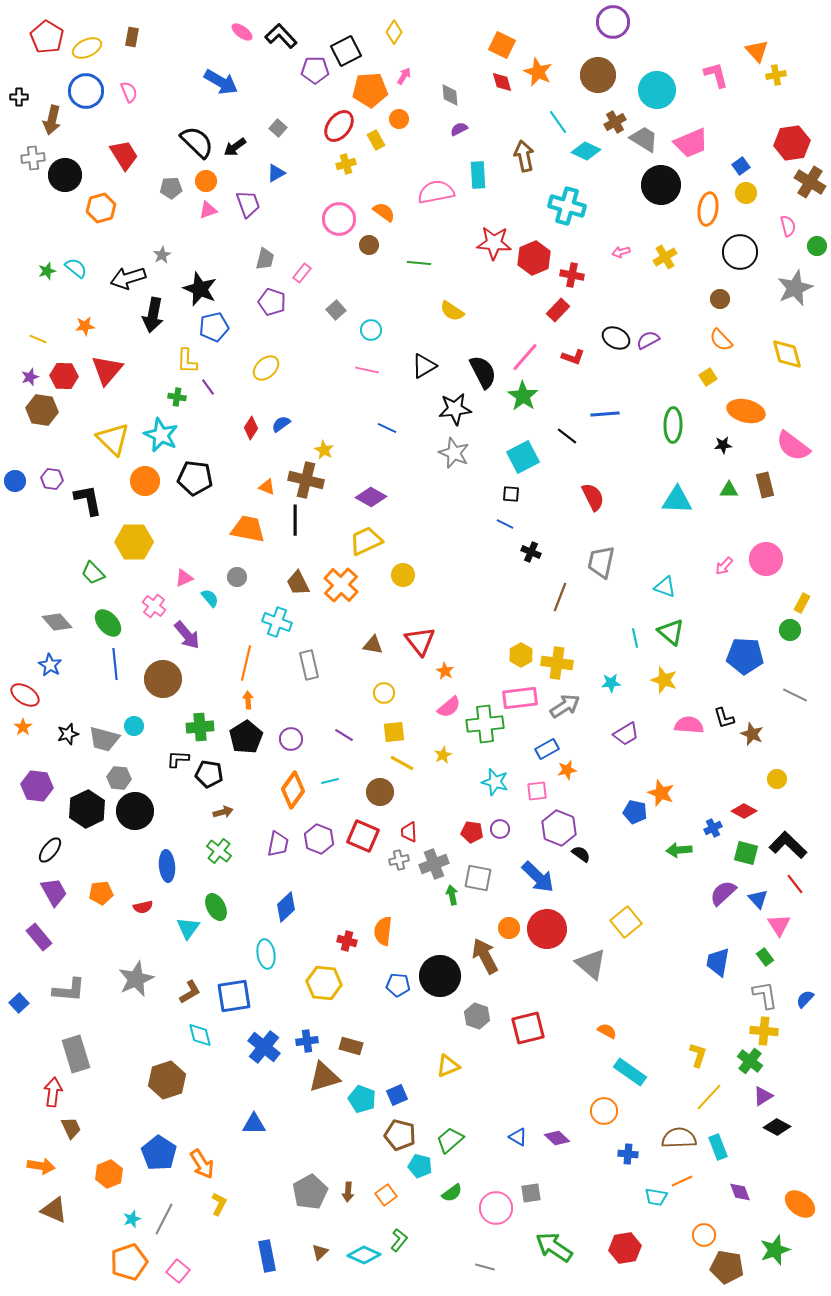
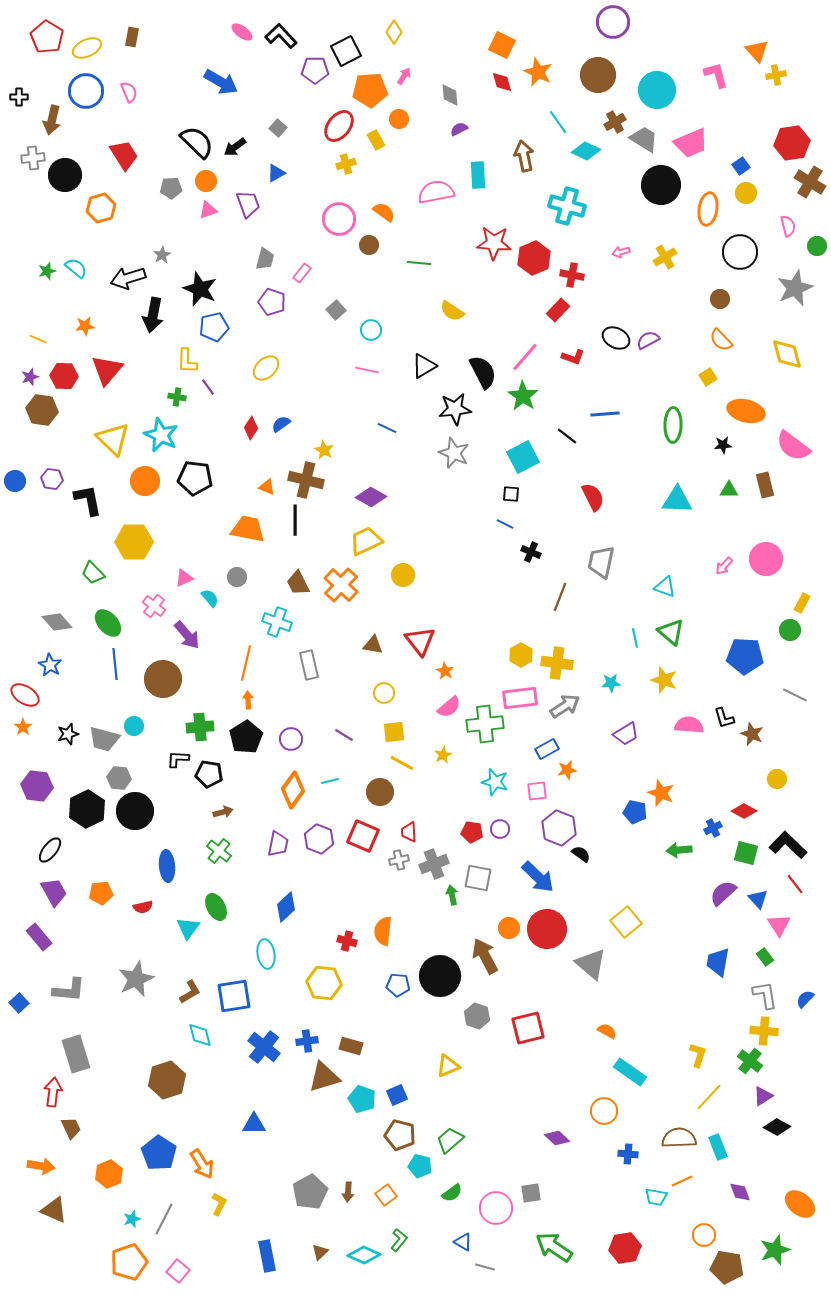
blue triangle at (518, 1137): moved 55 px left, 105 px down
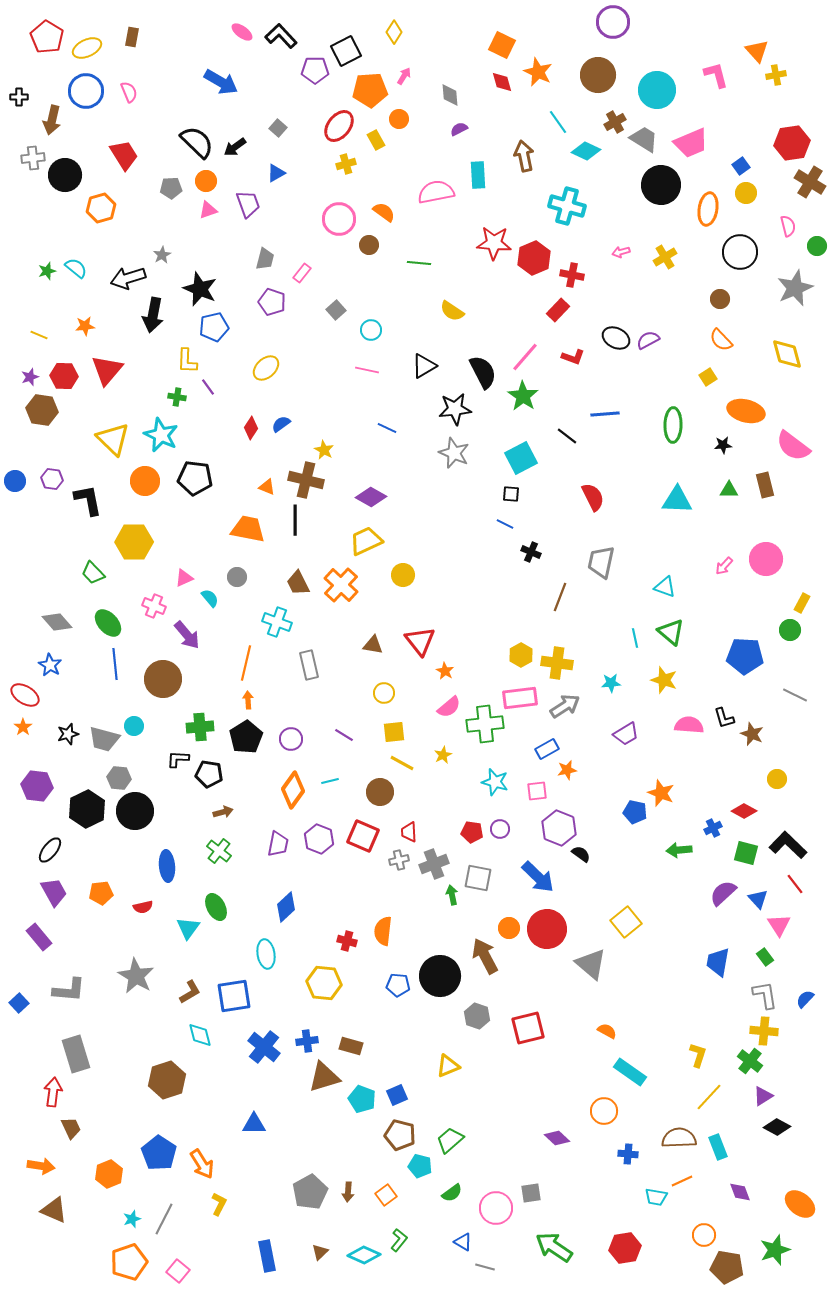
yellow line at (38, 339): moved 1 px right, 4 px up
cyan square at (523, 457): moved 2 px left, 1 px down
pink cross at (154, 606): rotated 15 degrees counterclockwise
gray star at (136, 979): moved 3 px up; rotated 18 degrees counterclockwise
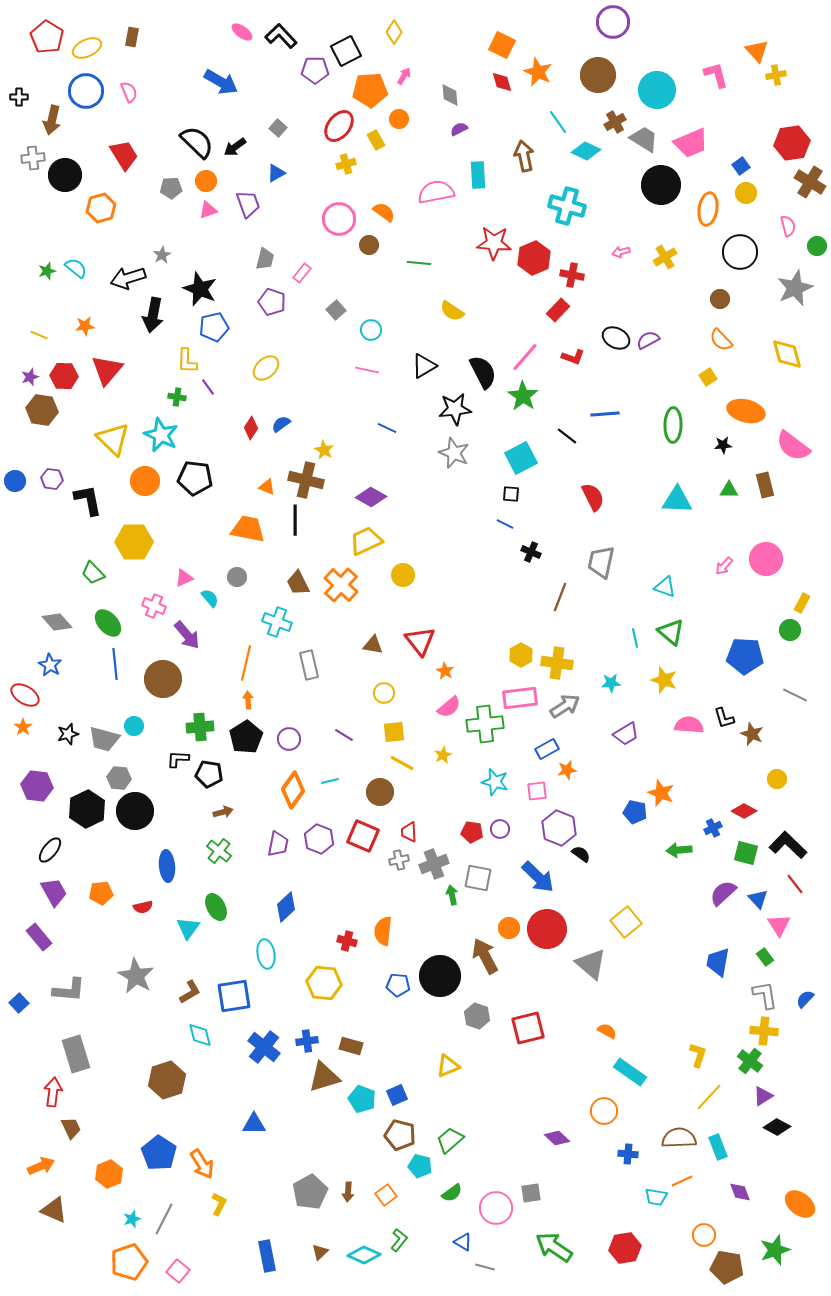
purple circle at (291, 739): moved 2 px left
orange arrow at (41, 1166): rotated 32 degrees counterclockwise
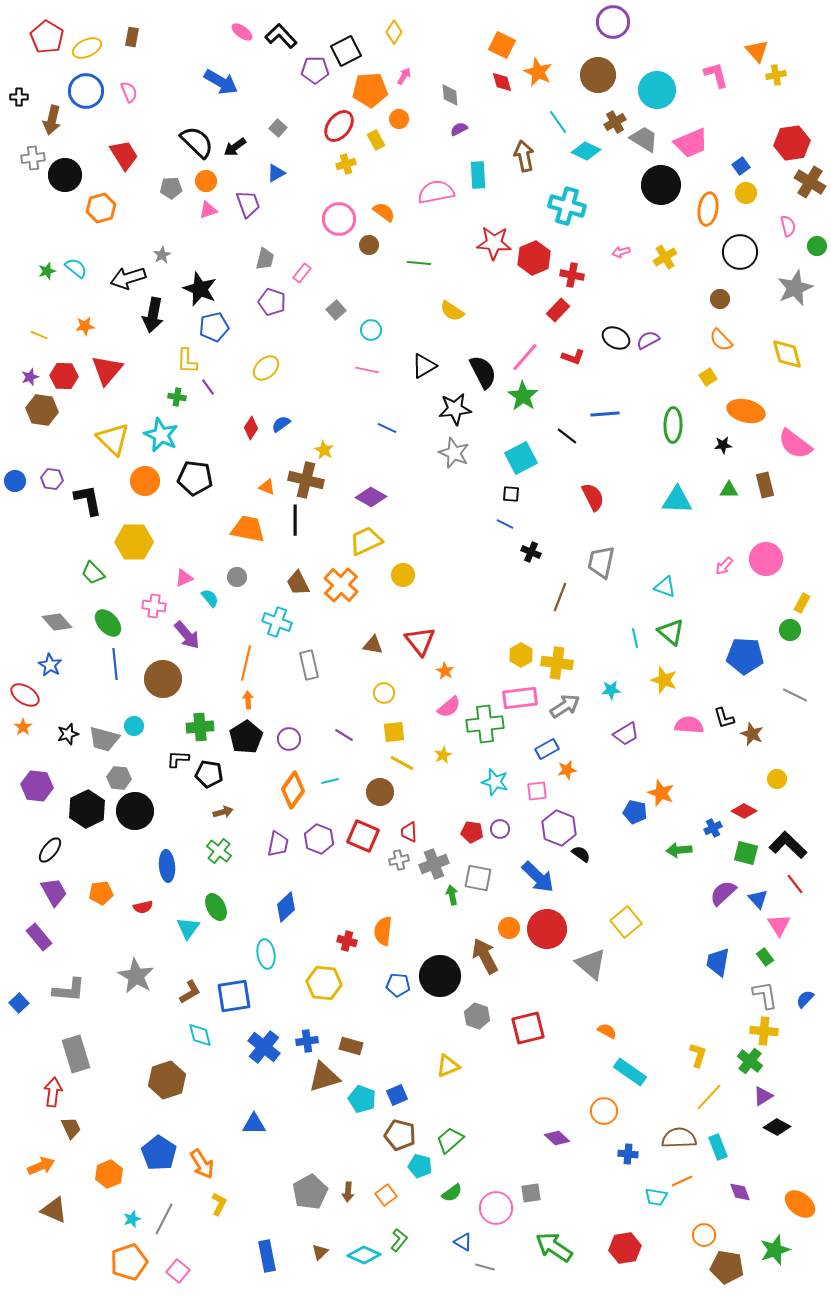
pink semicircle at (793, 446): moved 2 px right, 2 px up
pink cross at (154, 606): rotated 15 degrees counterclockwise
cyan star at (611, 683): moved 7 px down
